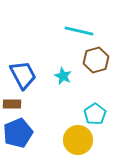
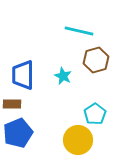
blue trapezoid: rotated 152 degrees counterclockwise
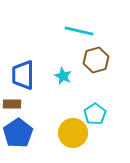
blue pentagon: rotated 12 degrees counterclockwise
yellow circle: moved 5 px left, 7 px up
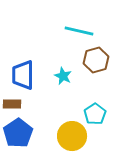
yellow circle: moved 1 px left, 3 px down
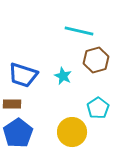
blue trapezoid: rotated 72 degrees counterclockwise
cyan pentagon: moved 3 px right, 6 px up
yellow circle: moved 4 px up
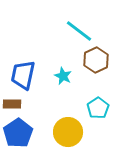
cyan line: rotated 24 degrees clockwise
brown hexagon: rotated 10 degrees counterclockwise
blue trapezoid: rotated 84 degrees clockwise
yellow circle: moved 4 px left
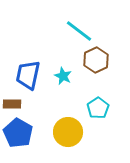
blue trapezoid: moved 5 px right
blue pentagon: rotated 8 degrees counterclockwise
